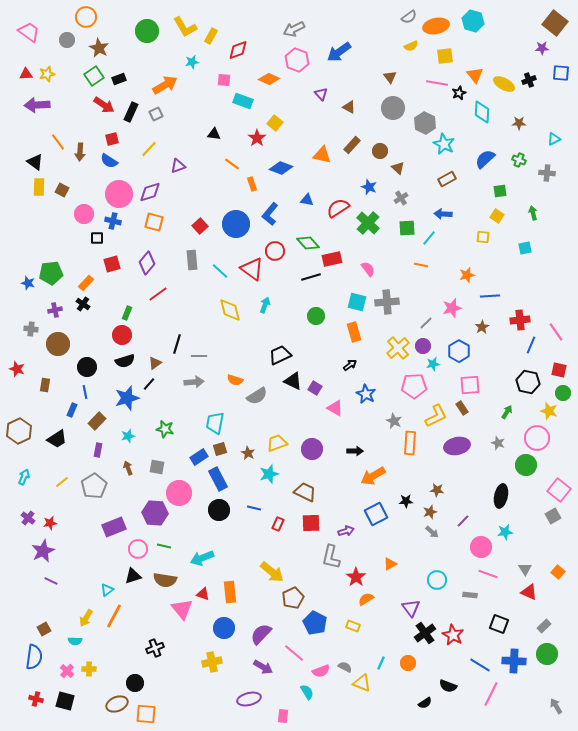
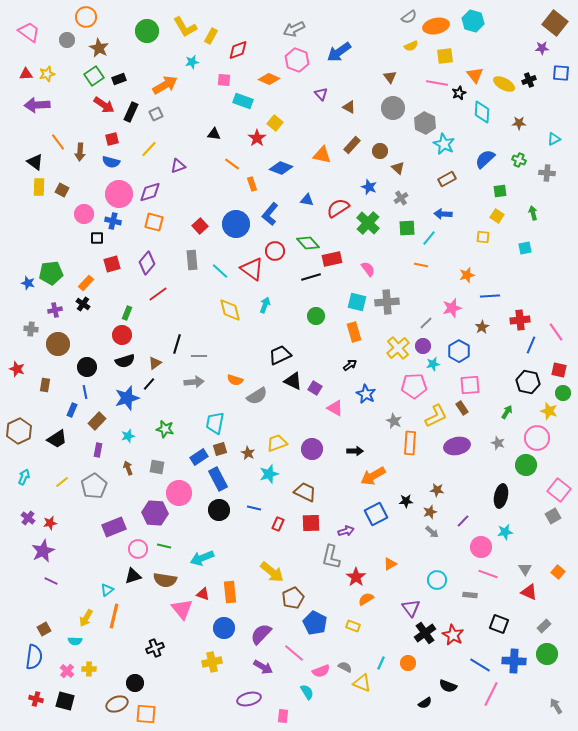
blue semicircle at (109, 161): moved 2 px right, 1 px down; rotated 18 degrees counterclockwise
orange line at (114, 616): rotated 15 degrees counterclockwise
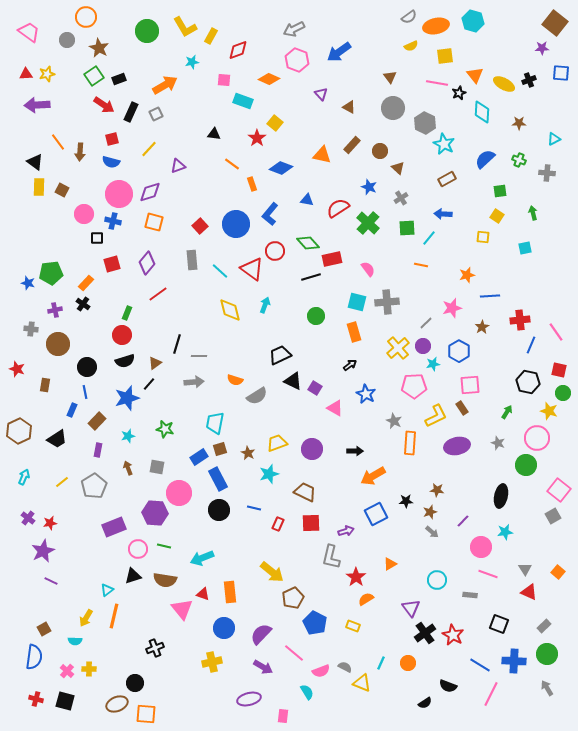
gray arrow at (556, 706): moved 9 px left, 18 px up
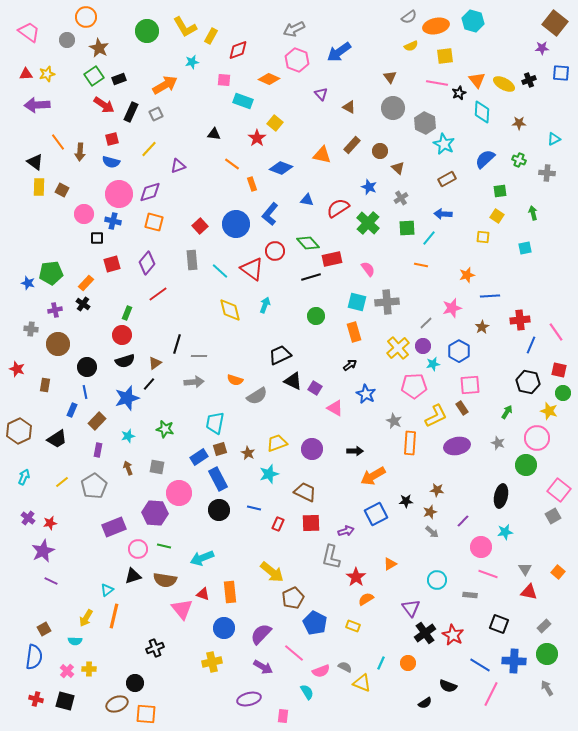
orange triangle at (475, 75): moved 2 px right, 5 px down
red triangle at (529, 592): rotated 12 degrees counterclockwise
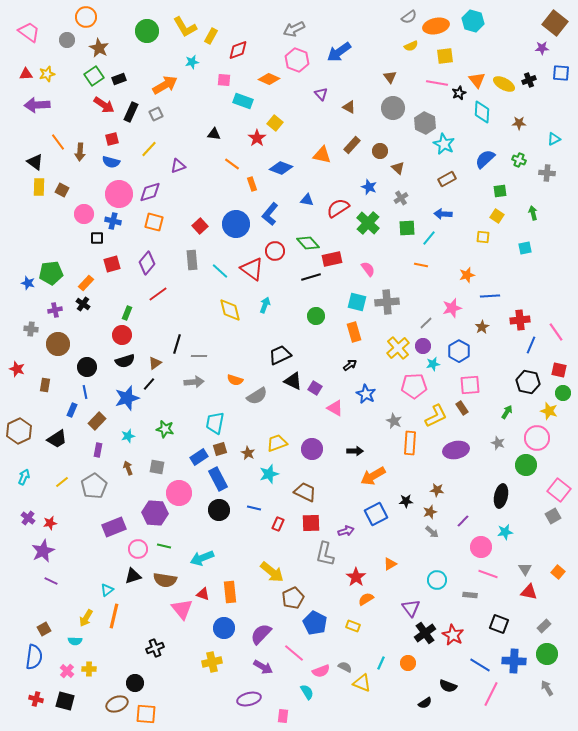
purple ellipse at (457, 446): moved 1 px left, 4 px down
gray L-shape at (331, 557): moved 6 px left, 3 px up
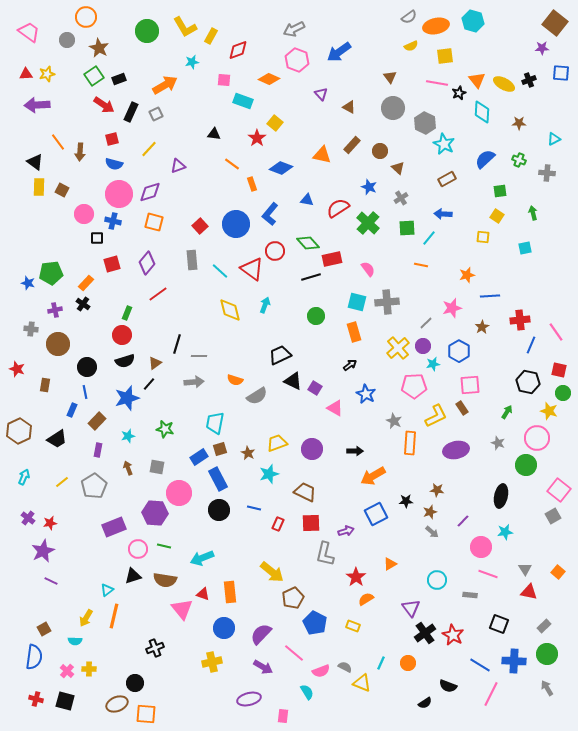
blue semicircle at (111, 162): moved 3 px right, 2 px down
